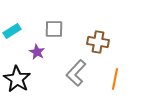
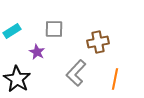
brown cross: rotated 20 degrees counterclockwise
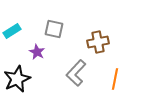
gray square: rotated 12 degrees clockwise
black star: rotated 16 degrees clockwise
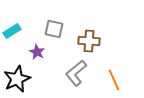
brown cross: moved 9 px left, 1 px up; rotated 15 degrees clockwise
gray L-shape: rotated 8 degrees clockwise
orange line: moved 1 px left, 1 px down; rotated 35 degrees counterclockwise
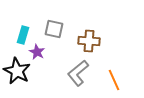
cyan rectangle: moved 11 px right, 4 px down; rotated 42 degrees counterclockwise
gray L-shape: moved 2 px right
black star: moved 8 px up; rotated 20 degrees counterclockwise
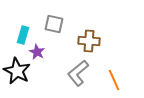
gray square: moved 5 px up
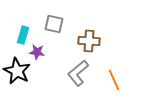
purple star: rotated 21 degrees counterclockwise
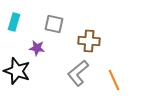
cyan rectangle: moved 9 px left, 13 px up
purple star: moved 4 px up
black star: rotated 8 degrees counterclockwise
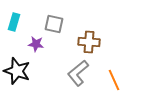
brown cross: moved 1 px down
purple star: moved 1 px left, 4 px up
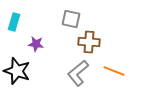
gray square: moved 17 px right, 5 px up
orange line: moved 9 px up; rotated 45 degrees counterclockwise
